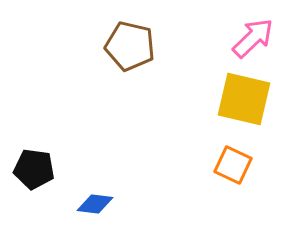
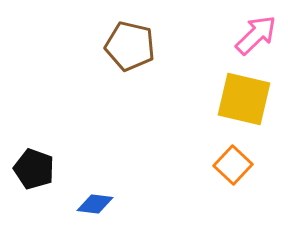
pink arrow: moved 3 px right, 3 px up
orange square: rotated 18 degrees clockwise
black pentagon: rotated 12 degrees clockwise
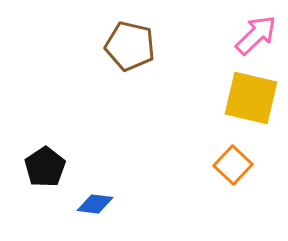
yellow square: moved 7 px right, 1 px up
black pentagon: moved 11 px right, 2 px up; rotated 18 degrees clockwise
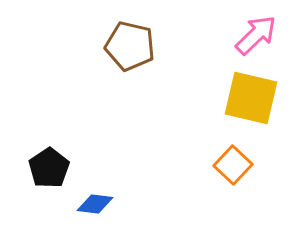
black pentagon: moved 4 px right, 1 px down
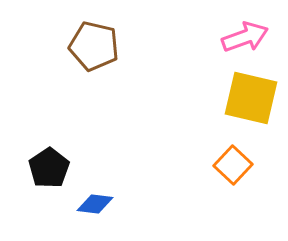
pink arrow: moved 11 px left, 2 px down; rotated 24 degrees clockwise
brown pentagon: moved 36 px left
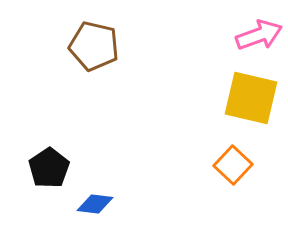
pink arrow: moved 14 px right, 2 px up
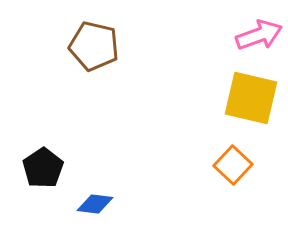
black pentagon: moved 6 px left
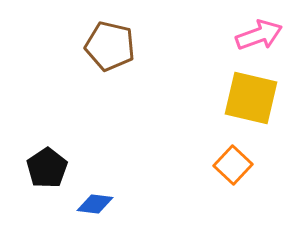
brown pentagon: moved 16 px right
black pentagon: moved 4 px right
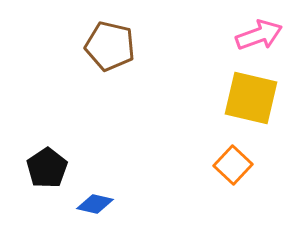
blue diamond: rotated 6 degrees clockwise
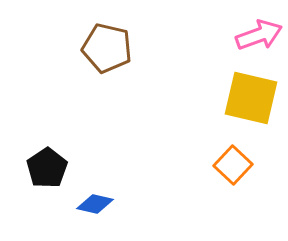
brown pentagon: moved 3 px left, 2 px down
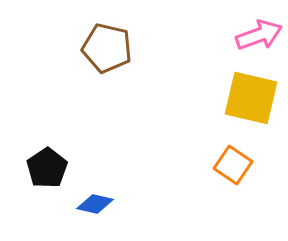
orange square: rotated 9 degrees counterclockwise
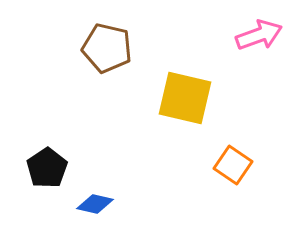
yellow square: moved 66 px left
